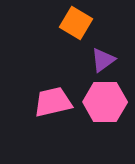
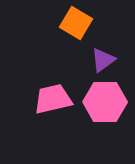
pink trapezoid: moved 3 px up
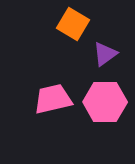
orange square: moved 3 px left, 1 px down
purple triangle: moved 2 px right, 6 px up
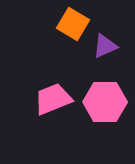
purple triangle: moved 8 px up; rotated 12 degrees clockwise
pink trapezoid: rotated 9 degrees counterclockwise
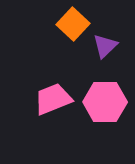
orange square: rotated 12 degrees clockwise
purple triangle: rotated 20 degrees counterclockwise
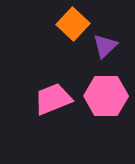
pink hexagon: moved 1 px right, 6 px up
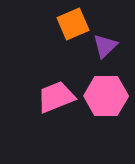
orange square: rotated 24 degrees clockwise
pink trapezoid: moved 3 px right, 2 px up
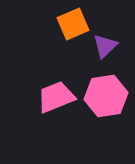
pink hexagon: rotated 9 degrees counterclockwise
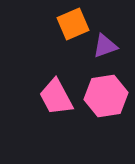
purple triangle: rotated 24 degrees clockwise
pink trapezoid: rotated 96 degrees counterclockwise
